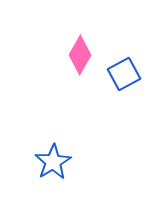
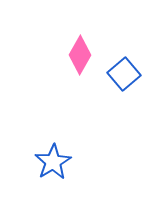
blue square: rotated 12 degrees counterclockwise
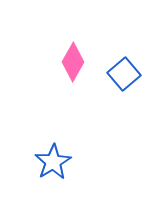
pink diamond: moved 7 px left, 7 px down
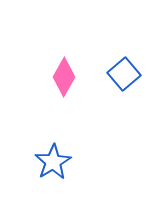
pink diamond: moved 9 px left, 15 px down
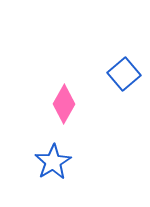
pink diamond: moved 27 px down
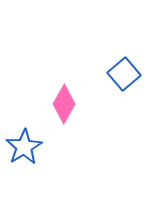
blue star: moved 29 px left, 15 px up
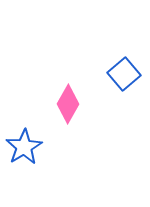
pink diamond: moved 4 px right
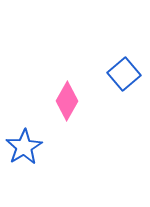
pink diamond: moved 1 px left, 3 px up
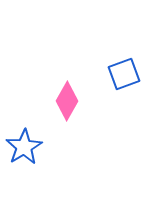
blue square: rotated 20 degrees clockwise
